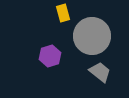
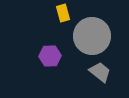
purple hexagon: rotated 15 degrees clockwise
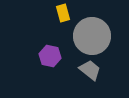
purple hexagon: rotated 15 degrees clockwise
gray trapezoid: moved 10 px left, 2 px up
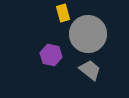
gray circle: moved 4 px left, 2 px up
purple hexagon: moved 1 px right, 1 px up
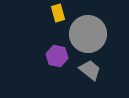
yellow rectangle: moved 5 px left
purple hexagon: moved 6 px right, 1 px down
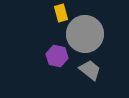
yellow rectangle: moved 3 px right
gray circle: moved 3 px left
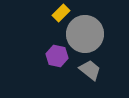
yellow rectangle: rotated 60 degrees clockwise
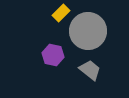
gray circle: moved 3 px right, 3 px up
purple hexagon: moved 4 px left, 1 px up
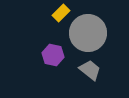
gray circle: moved 2 px down
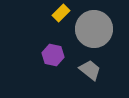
gray circle: moved 6 px right, 4 px up
